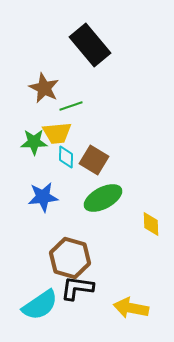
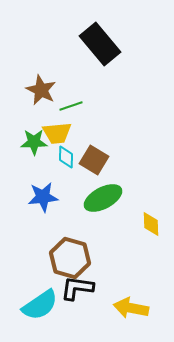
black rectangle: moved 10 px right, 1 px up
brown star: moved 3 px left, 2 px down
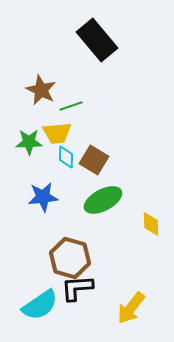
black rectangle: moved 3 px left, 4 px up
green star: moved 5 px left
green ellipse: moved 2 px down
black L-shape: rotated 12 degrees counterclockwise
yellow arrow: rotated 64 degrees counterclockwise
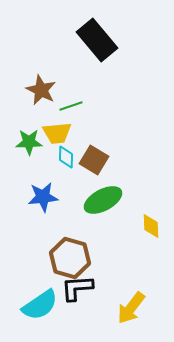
yellow diamond: moved 2 px down
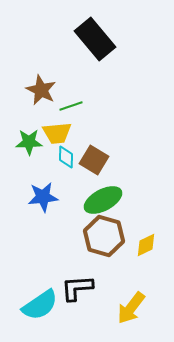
black rectangle: moved 2 px left, 1 px up
yellow diamond: moved 5 px left, 19 px down; rotated 65 degrees clockwise
brown hexagon: moved 34 px right, 22 px up
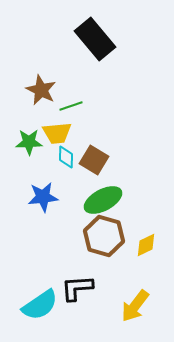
yellow arrow: moved 4 px right, 2 px up
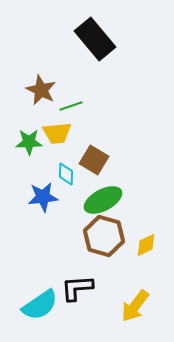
cyan diamond: moved 17 px down
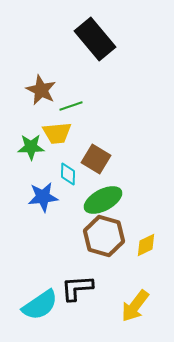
green star: moved 2 px right, 5 px down
brown square: moved 2 px right, 1 px up
cyan diamond: moved 2 px right
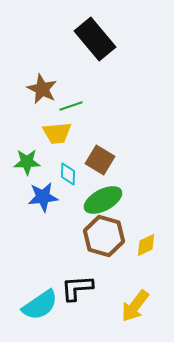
brown star: moved 1 px right, 1 px up
green star: moved 4 px left, 15 px down
brown square: moved 4 px right, 1 px down
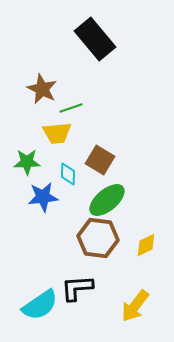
green line: moved 2 px down
green ellipse: moved 4 px right; rotated 12 degrees counterclockwise
brown hexagon: moved 6 px left, 2 px down; rotated 9 degrees counterclockwise
